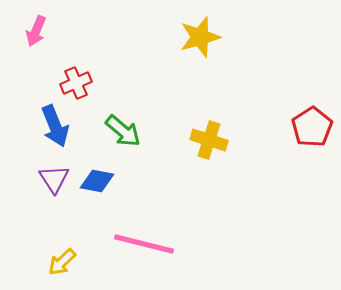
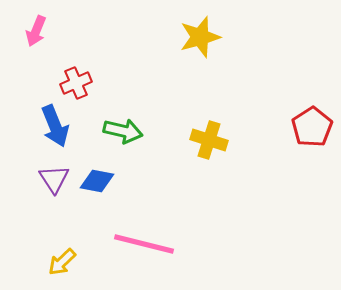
green arrow: rotated 27 degrees counterclockwise
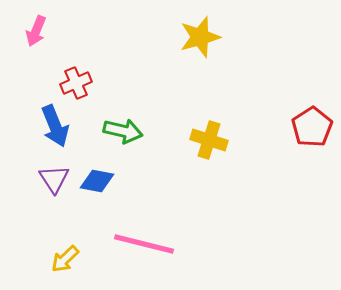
yellow arrow: moved 3 px right, 3 px up
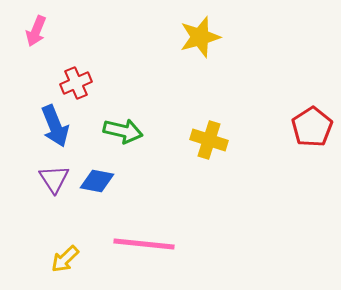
pink line: rotated 8 degrees counterclockwise
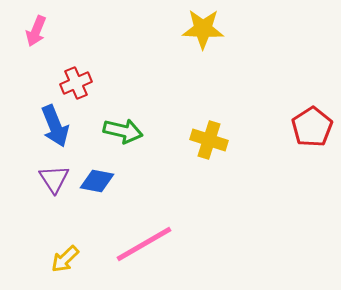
yellow star: moved 3 px right, 8 px up; rotated 18 degrees clockwise
pink line: rotated 36 degrees counterclockwise
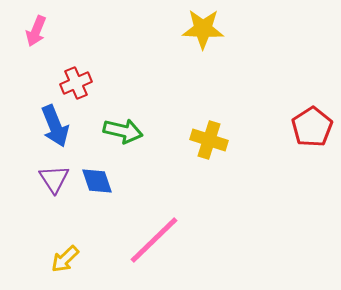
blue diamond: rotated 60 degrees clockwise
pink line: moved 10 px right, 4 px up; rotated 14 degrees counterclockwise
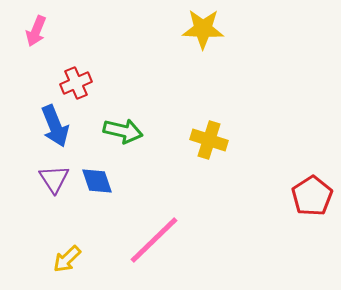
red pentagon: moved 69 px down
yellow arrow: moved 2 px right
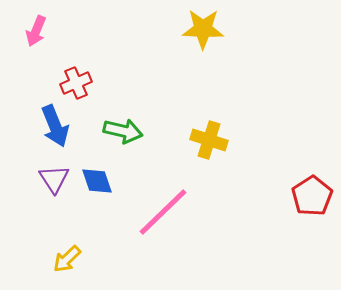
pink line: moved 9 px right, 28 px up
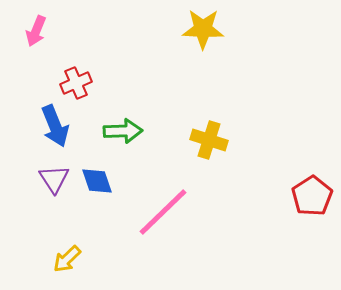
green arrow: rotated 15 degrees counterclockwise
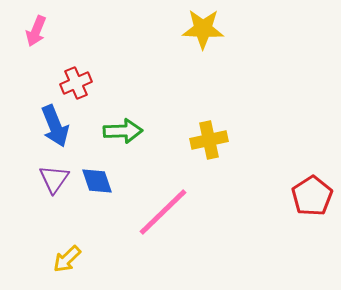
yellow cross: rotated 30 degrees counterclockwise
purple triangle: rotated 8 degrees clockwise
